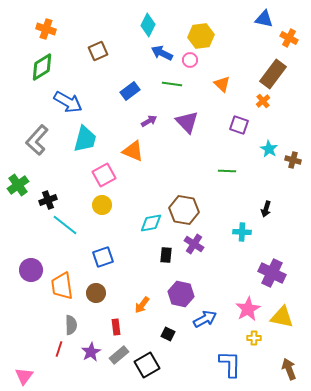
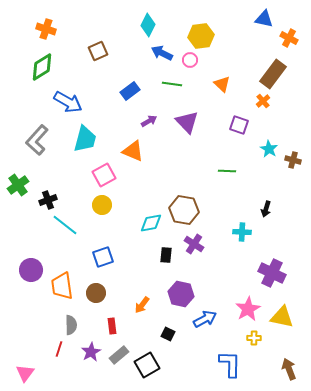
red rectangle at (116, 327): moved 4 px left, 1 px up
pink triangle at (24, 376): moved 1 px right, 3 px up
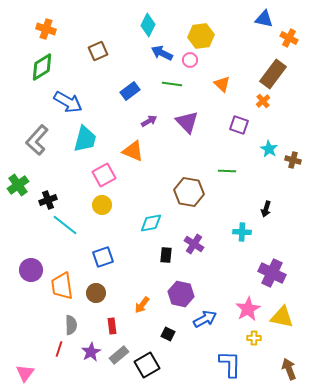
brown hexagon at (184, 210): moved 5 px right, 18 px up
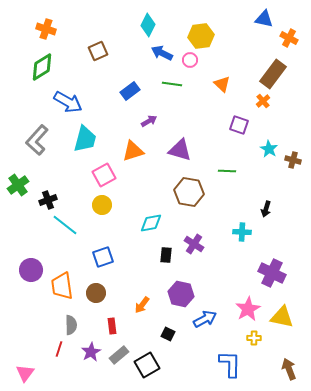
purple triangle at (187, 122): moved 7 px left, 28 px down; rotated 30 degrees counterclockwise
orange triangle at (133, 151): rotated 40 degrees counterclockwise
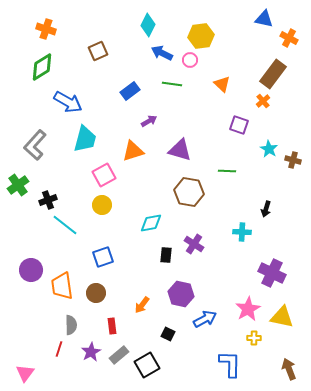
gray L-shape at (37, 140): moved 2 px left, 5 px down
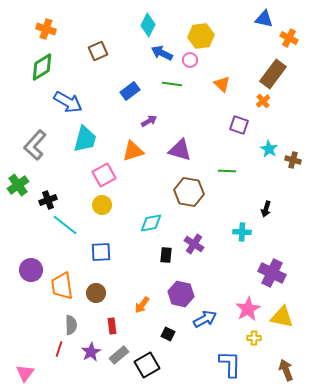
blue square at (103, 257): moved 2 px left, 5 px up; rotated 15 degrees clockwise
brown arrow at (289, 369): moved 3 px left, 1 px down
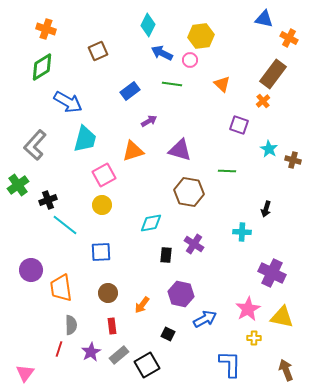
orange trapezoid at (62, 286): moved 1 px left, 2 px down
brown circle at (96, 293): moved 12 px right
